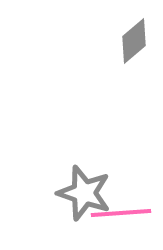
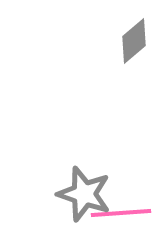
gray star: moved 1 px down
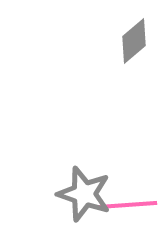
pink line: moved 6 px right, 8 px up
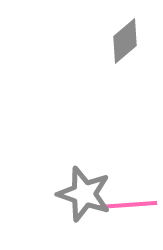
gray diamond: moved 9 px left
